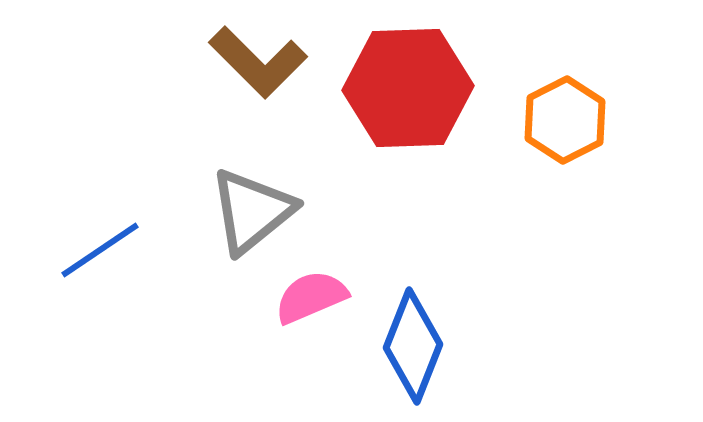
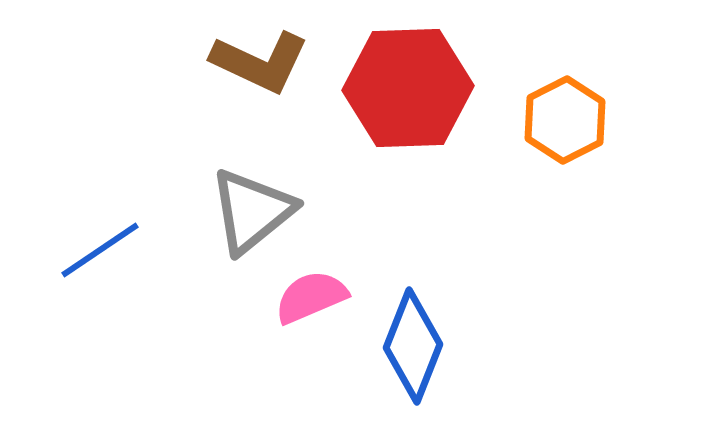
brown L-shape: moved 2 px right; rotated 20 degrees counterclockwise
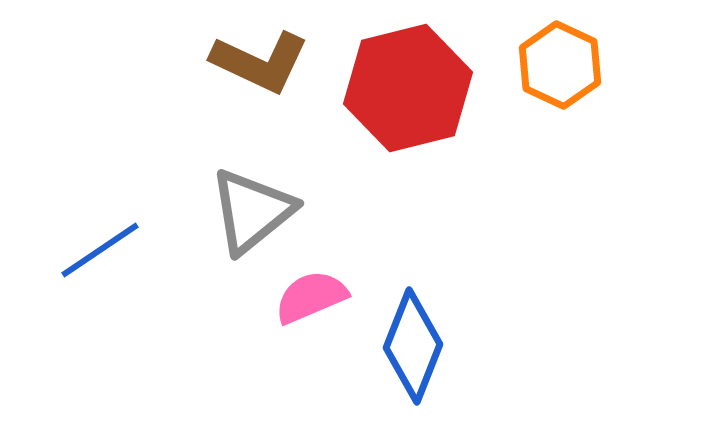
red hexagon: rotated 12 degrees counterclockwise
orange hexagon: moved 5 px left, 55 px up; rotated 8 degrees counterclockwise
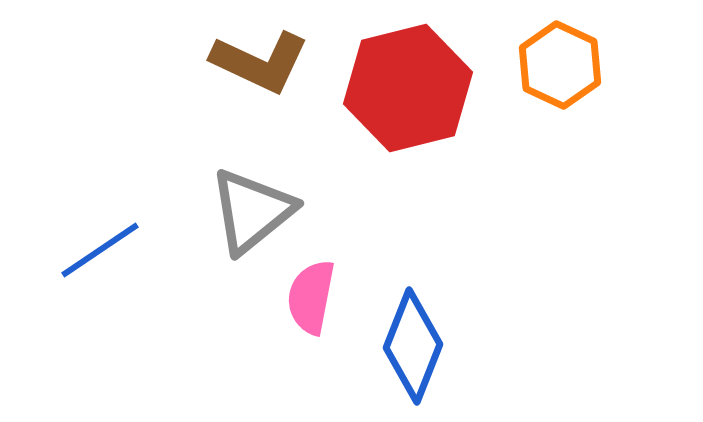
pink semicircle: rotated 56 degrees counterclockwise
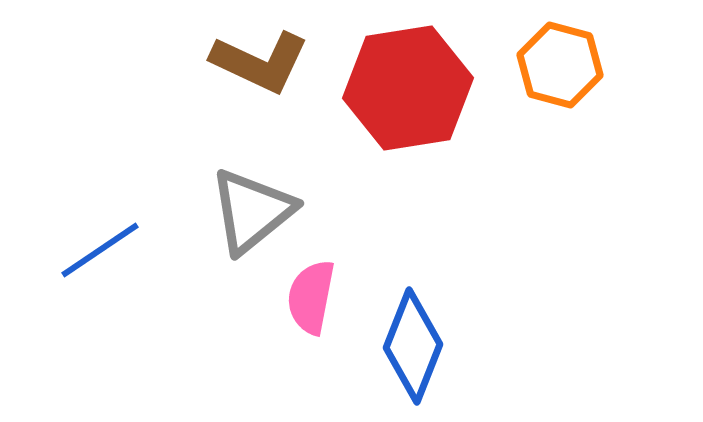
orange hexagon: rotated 10 degrees counterclockwise
red hexagon: rotated 5 degrees clockwise
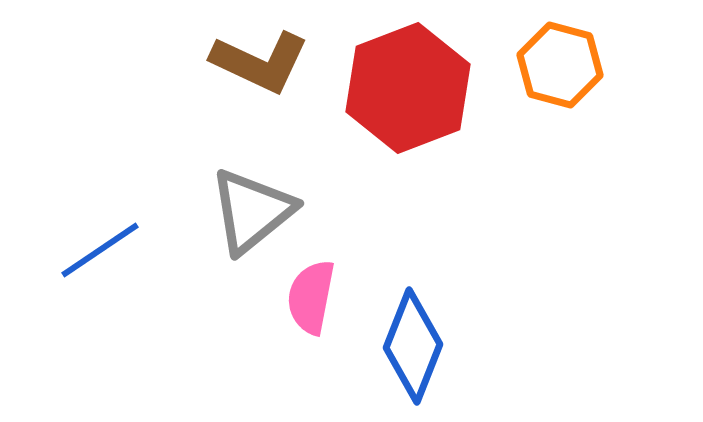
red hexagon: rotated 12 degrees counterclockwise
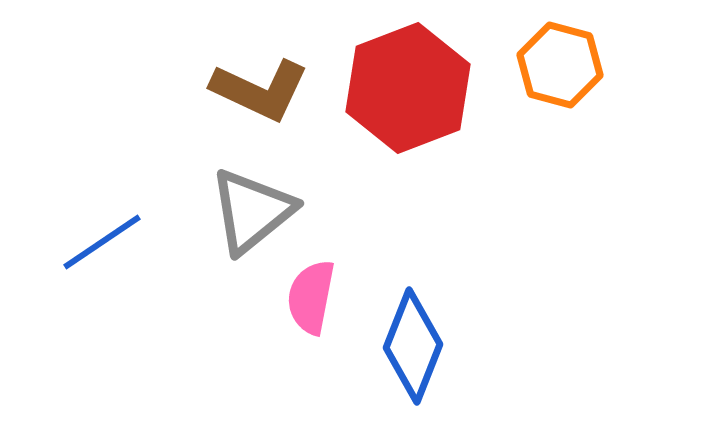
brown L-shape: moved 28 px down
blue line: moved 2 px right, 8 px up
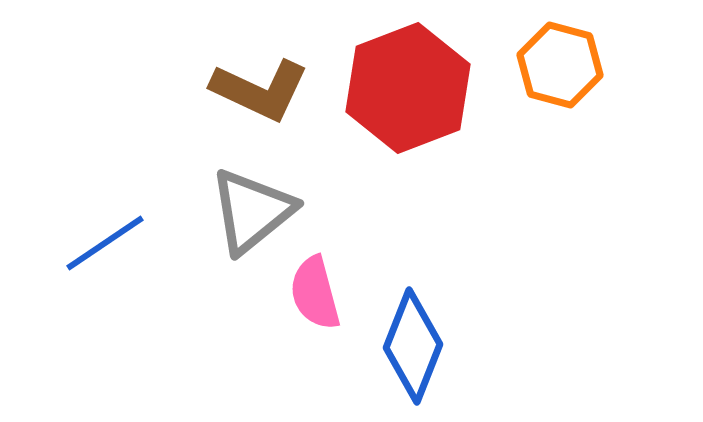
blue line: moved 3 px right, 1 px down
pink semicircle: moved 4 px right, 4 px up; rotated 26 degrees counterclockwise
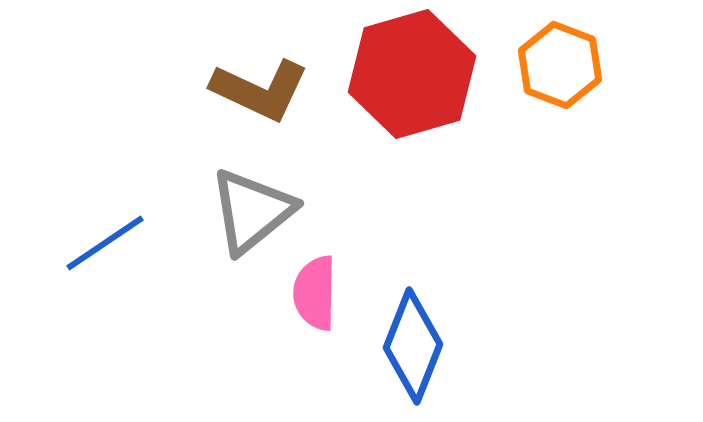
orange hexagon: rotated 6 degrees clockwise
red hexagon: moved 4 px right, 14 px up; rotated 5 degrees clockwise
pink semicircle: rotated 16 degrees clockwise
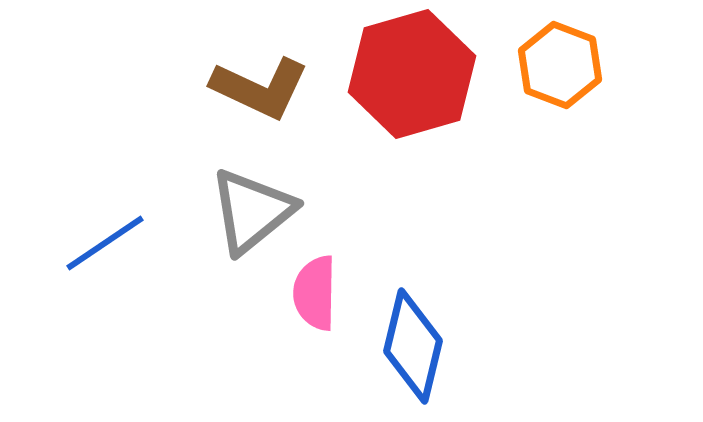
brown L-shape: moved 2 px up
blue diamond: rotated 8 degrees counterclockwise
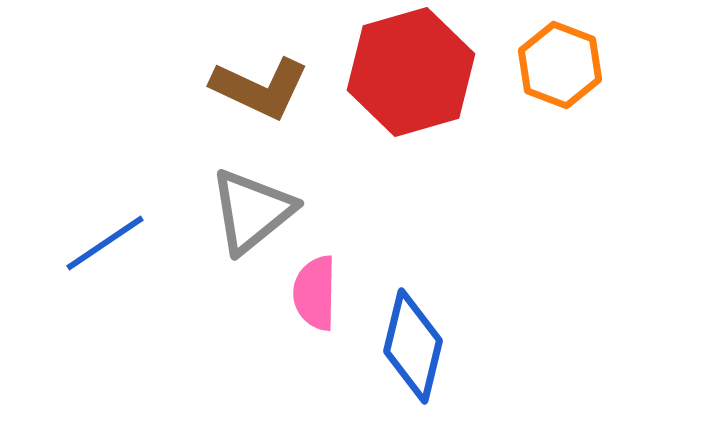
red hexagon: moved 1 px left, 2 px up
